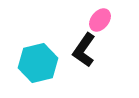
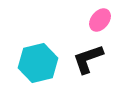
black L-shape: moved 4 px right, 9 px down; rotated 36 degrees clockwise
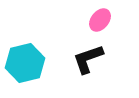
cyan hexagon: moved 13 px left
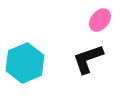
cyan hexagon: rotated 9 degrees counterclockwise
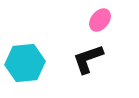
cyan hexagon: rotated 18 degrees clockwise
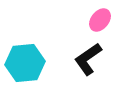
black L-shape: rotated 16 degrees counterclockwise
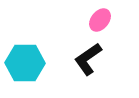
cyan hexagon: rotated 6 degrees clockwise
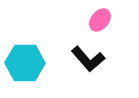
black L-shape: rotated 96 degrees counterclockwise
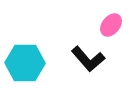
pink ellipse: moved 11 px right, 5 px down
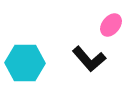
black L-shape: moved 1 px right
